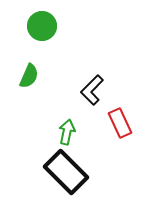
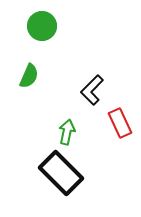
black rectangle: moved 5 px left, 1 px down
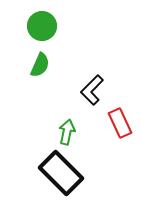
green semicircle: moved 11 px right, 11 px up
